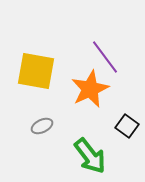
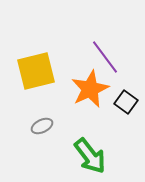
yellow square: rotated 24 degrees counterclockwise
black square: moved 1 px left, 24 px up
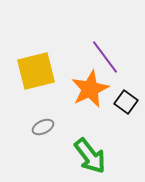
gray ellipse: moved 1 px right, 1 px down
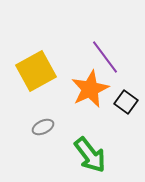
yellow square: rotated 15 degrees counterclockwise
green arrow: moved 1 px up
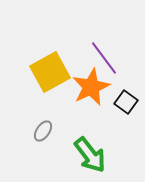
purple line: moved 1 px left, 1 px down
yellow square: moved 14 px right, 1 px down
orange star: moved 1 px right, 2 px up
gray ellipse: moved 4 px down; rotated 30 degrees counterclockwise
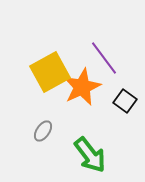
orange star: moved 9 px left
black square: moved 1 px left, 1 px up
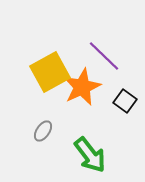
purple line: moved 2 px up; rotated 9 degrees counterclockwise
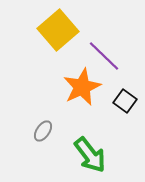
yellow square: moved 8 px right, 42 px up; rotated 12 degrees counterclockwise
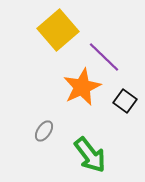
purple line: moved 1 px down
gray ellipse: moved 1 px right
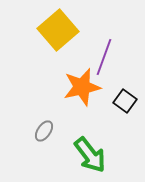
purple line: rotated 66 degrees clockwise
orange star: rotated 12 degrees clockwise
